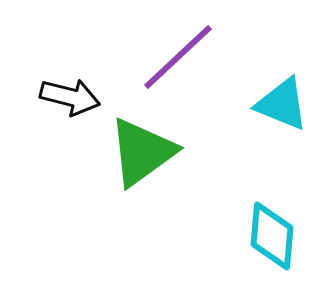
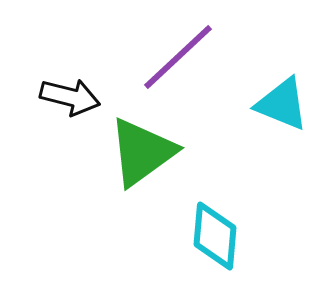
cyan diamond: moved 57 px left
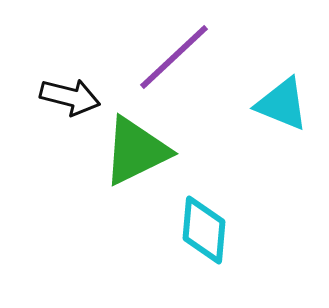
purple line: moved 4 px left
green triangle: moved 6 px left, 1 px up; rotated 10 degrees clockwise
cyan diamond: moved 11 px left, 6 px up
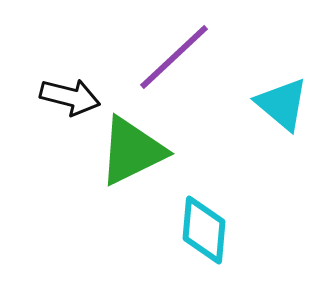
cyan triangle: rotated 18 degrees clockwise
green triangle: moved 4 px left
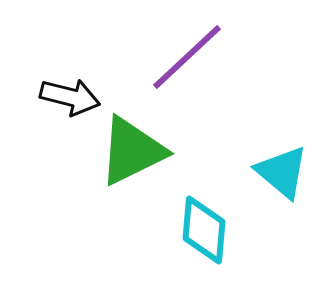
purple line: moved 13 px right
cyan triangle: moved 68 px down
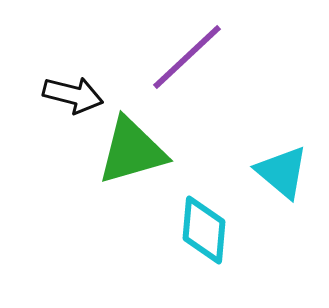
black arrow: moved 3 px right, 2 px up
green triangle: rotated 10 degrees clockwise
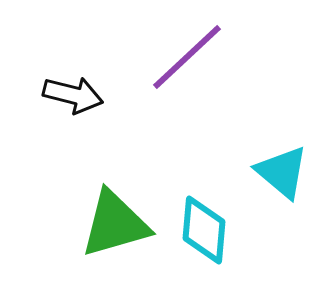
green triangle: moved 17 px left, 73 px down
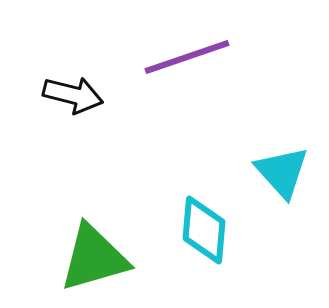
purple line: rotated 24 degrees clockwise
cyan triangle: rotated 8 degrees clockwise
green triangle: moved 21 px left, 34 px down
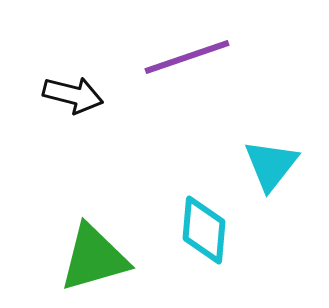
cyan triangle: moved 11 px left, 7 px up; rotated 20 degrees clockwise
